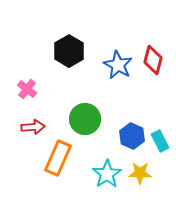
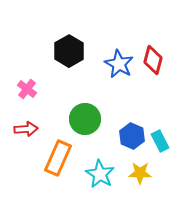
blue star: moved 1 px right, 1 px up
red arrow: moved 7 px left, 2 px down
cyan star: moved 7 px left; rotated 8 degrees counterclockwise
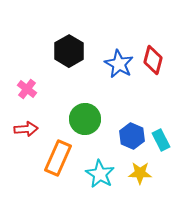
cyan rectangle: moved 1 px right, 1 px up
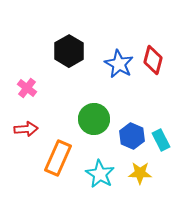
pink cross: moved 1 px up
green circle: moved 9 px right
